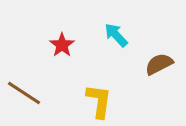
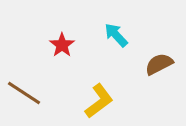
yellow L-shape: rotated 45 degrees clockwise
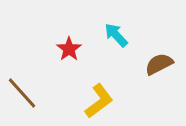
red star: moved 7 px right, 4 px down
brown line: moved 2 px left; rotated 15 degrees clockwise
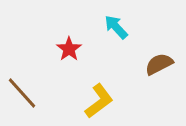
cyan arrow: moved 8 px up
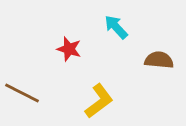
red star: rotated 20 degrees counterclockwise
brown semicircle: moved 4 px up; rotated 32 degrees clockwise
brown line: rotated 21 degrees counterclockwise
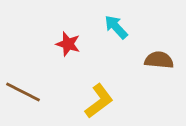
red star: moved 1 px left, 5 px up
brown line: moved 1 px right, 1 px up
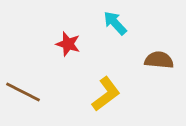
cyan arrow: moved 1 px left, 4 px up
yellow L-shape: moved 7 px right, 7 px up
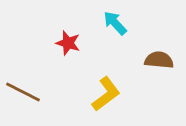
red star: moved 1 px up
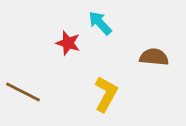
cyan arrow: moved 15 px left
brown semicircle: moved 5 px left, 3 px up
yellow L-shape: rotated 24 degrees counterclockwise
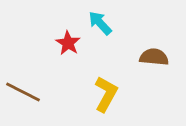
red star: rotated 15 degrees clockwise
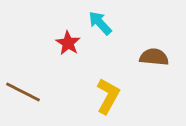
yellow L-shape: moved 2 px right, 2 px down
